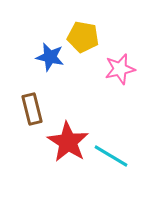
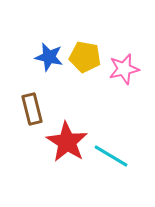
yellow pentagon: moved 2 px right, 20 px down
blue star: moved 1 px left
pink star: moved 4 px right
red star: moved 1 px left
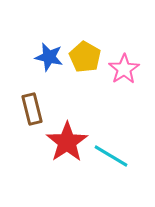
yellow pentagon: rotated 20 degrees clockwise
pink star: rotated 20 degrees counterclockwise
red star: rotated 6 degrees clockwise
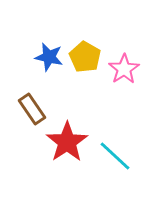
brown rectangle: rotated 20 degrees counterclockwise
cyan line: moved 4 px right; rotated 12 degrees clockwise
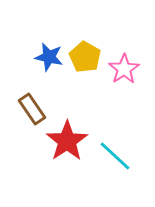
red star: moved 1 px up
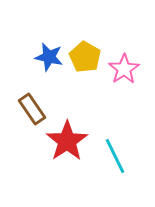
cyan line: rotated 21 degrees clockwise
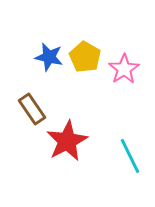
red star: rotated 6 degrees clockwise
cyan line: moved 15 px right
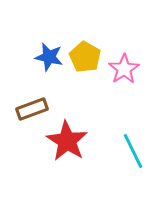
brown rectangle: rotated 76 degrees counterclockwise
red star: rotated 12 degrees counterclockwise
cyan line: moved 3 px right, 5 px up
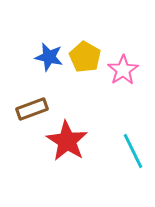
pink star: moved 1 px left, 1 px down
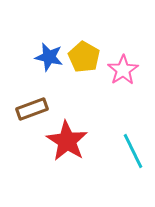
yellow pentagon: moved 1 px left
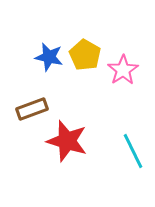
yellow pentagon: moved 1 px right, 2 px up
red star: rotated 15 degrees counterclockwise
